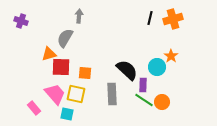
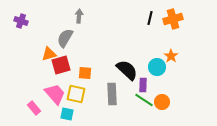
red square: moved 2 px up; rotated 18 degrees counterclockwise
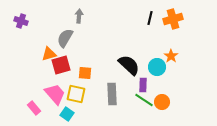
black semicircle: moved 2 px right, 5 px up
cyan square: rotated 24 degrees clockwise
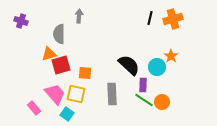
gray semicircle: moved 6 px left, 4 px up; rotated 30 degrees counterclockwise
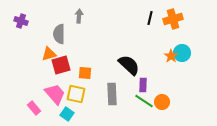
cyan circle: moved 25 px right, 14 px up
green line: moved 1 px down
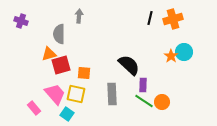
cyan circle: moved 2 px right, 1 px up
orange square: moved 1 px left
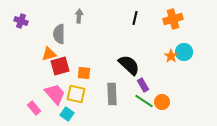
black line: moved 15 px left
red square: moved 1 px left, 1 px down
purple rectangle: rotated 32 degrees counterclockwise
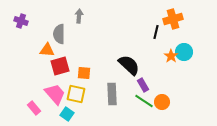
black line: moved 21 px right, 14 px down
orange triangle: moved 2 px left, 4 px up; rotated 21 degrees clockwise
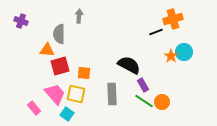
black line: rotated 56 degrees clockwise
black semicircle: rotated 15 degrees counterclockwise
